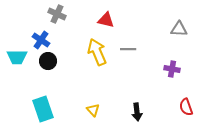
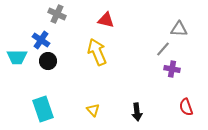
gray line: moved 35 px right; rotated 49 degrees counterclockwise
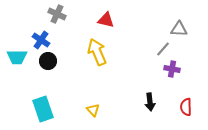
red semicircle: rotated 18 degrees clockwise
black arrow: moved 13 px right, 10 px up
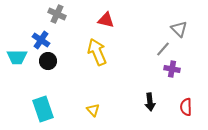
gray triangle: rotated 42 degrees clockwise
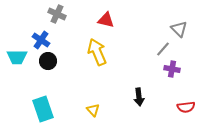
black arrow: moved 11 px left, 5 px up
red semicircle: rotated 96 degrees counterclockwise
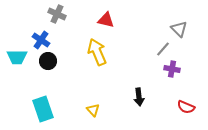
red semicircle: rotated 30 degrees clockwise
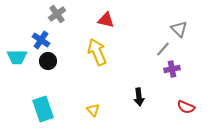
gray cross: rotated 30 degrees clockwise
purple cross: rotated 21 degrees counterclockwise
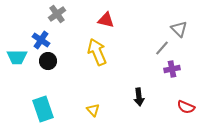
gray line: moved 1 px left, 1 px up
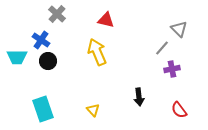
gray cross: rotated 12 degrees counterclockwise
red semicircle: moved 7 px left, 3 px down; rotated 30 degrees clockwise
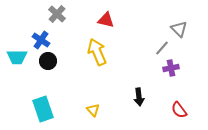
purple cross: moved 1 px left, 1 px up
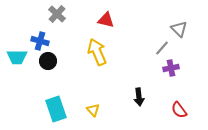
blue cross: moved 1 px left, 1 px down; rotated 18 degrees counterclockwise
cyan rectangle: moved 13 px right
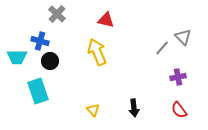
gray triangle: moved 4 px right, 8 px down
black circle: moved 2 px right
purple cross: moved 7 px right, 9 px down
black arrow: moved 5 px left, 11 px down
cyan rectangle: moved 18 px left, 18 px up
